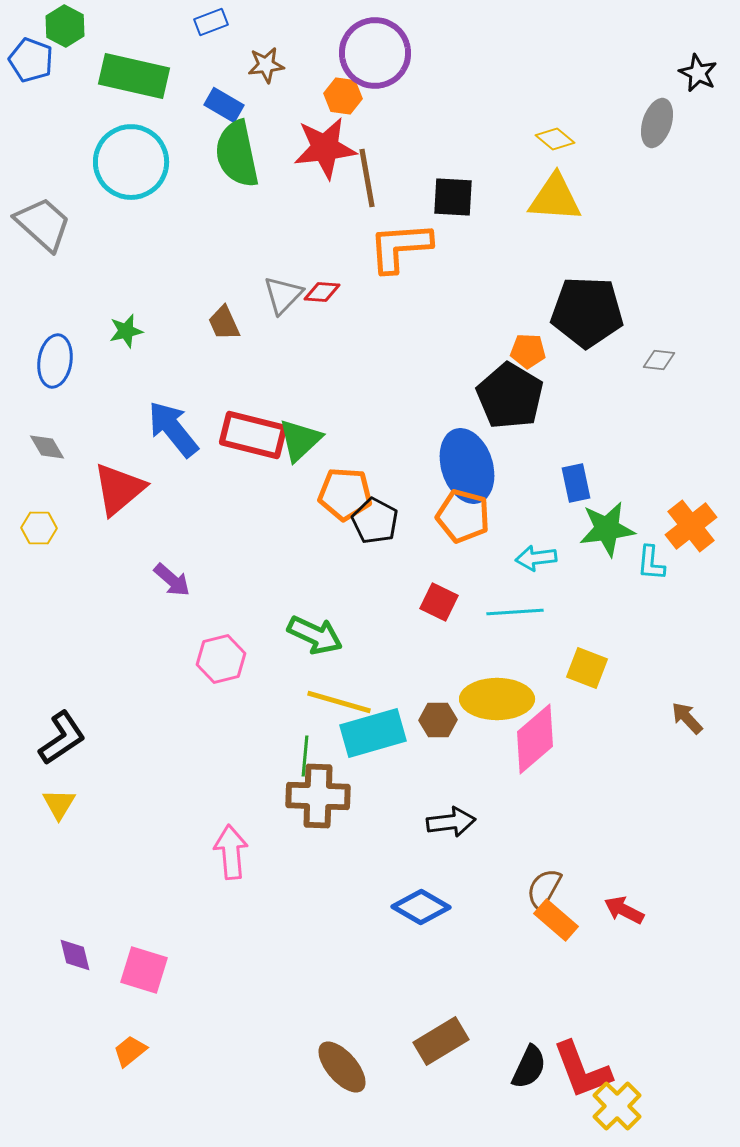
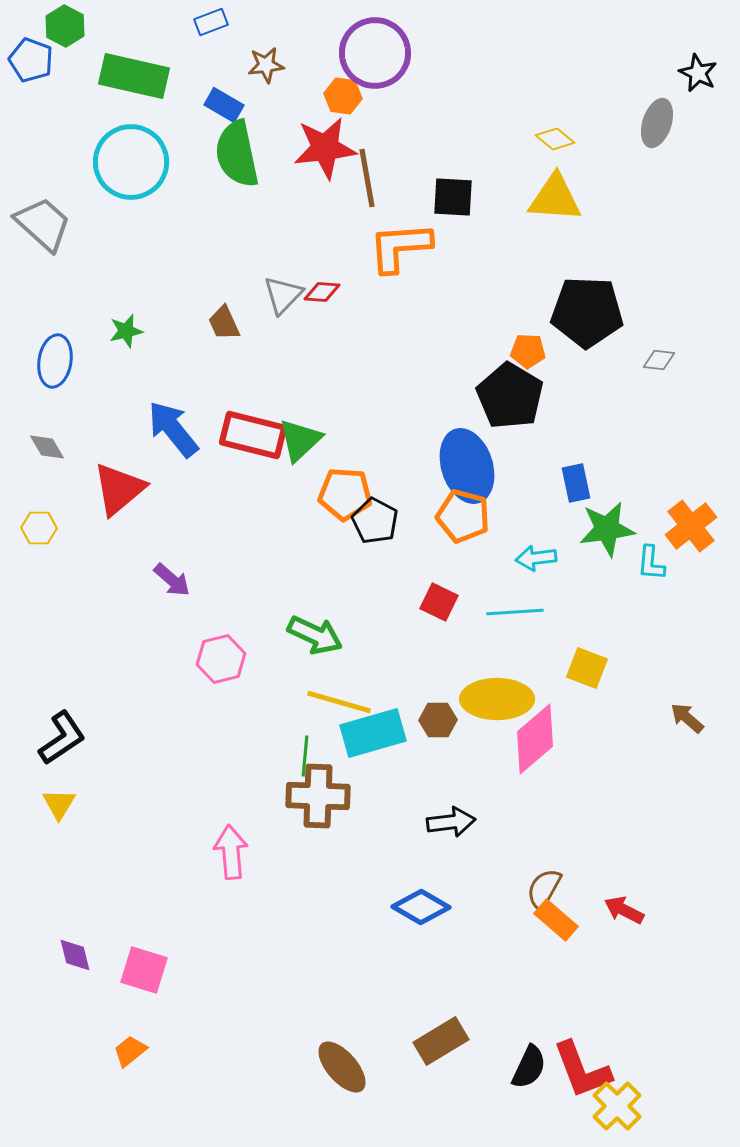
brown arrow at (687, 718): rotated 6 degrees counterclockwise
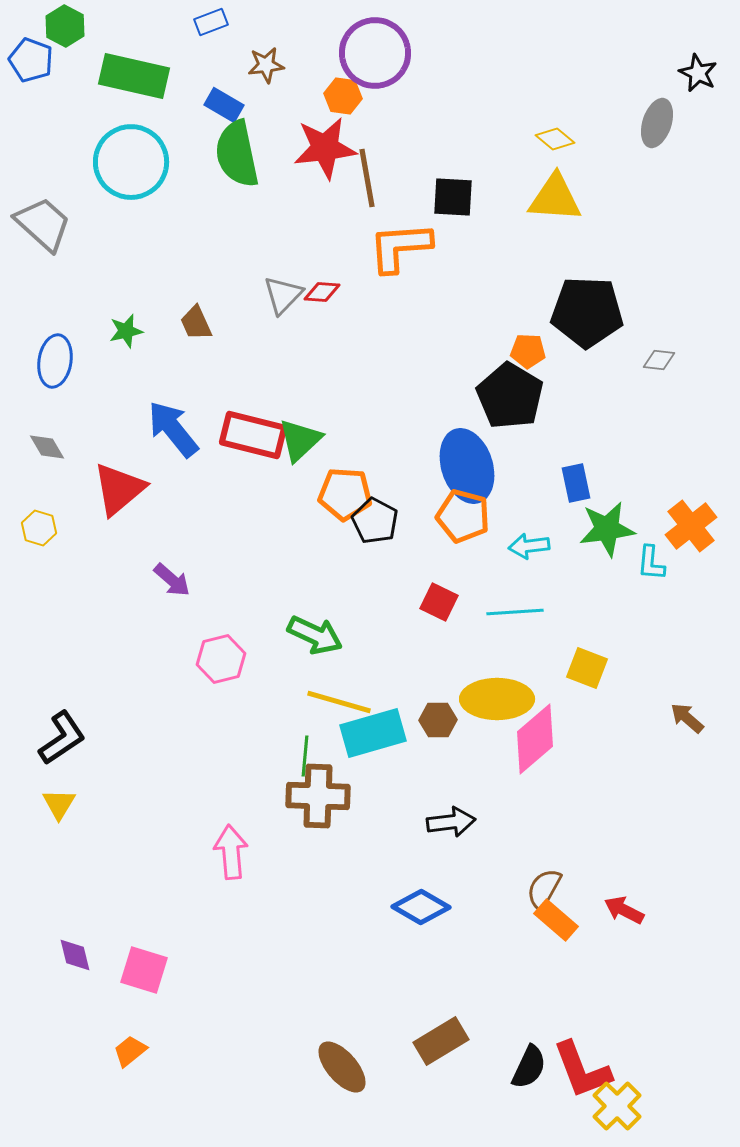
brown trapezoid at (224, 323): moved 28 px left
yellow hexagon at (39, 528): rotated 16 degrees clockwise
cyan arrow at (536, 558): moved 7 px left, 12 px up
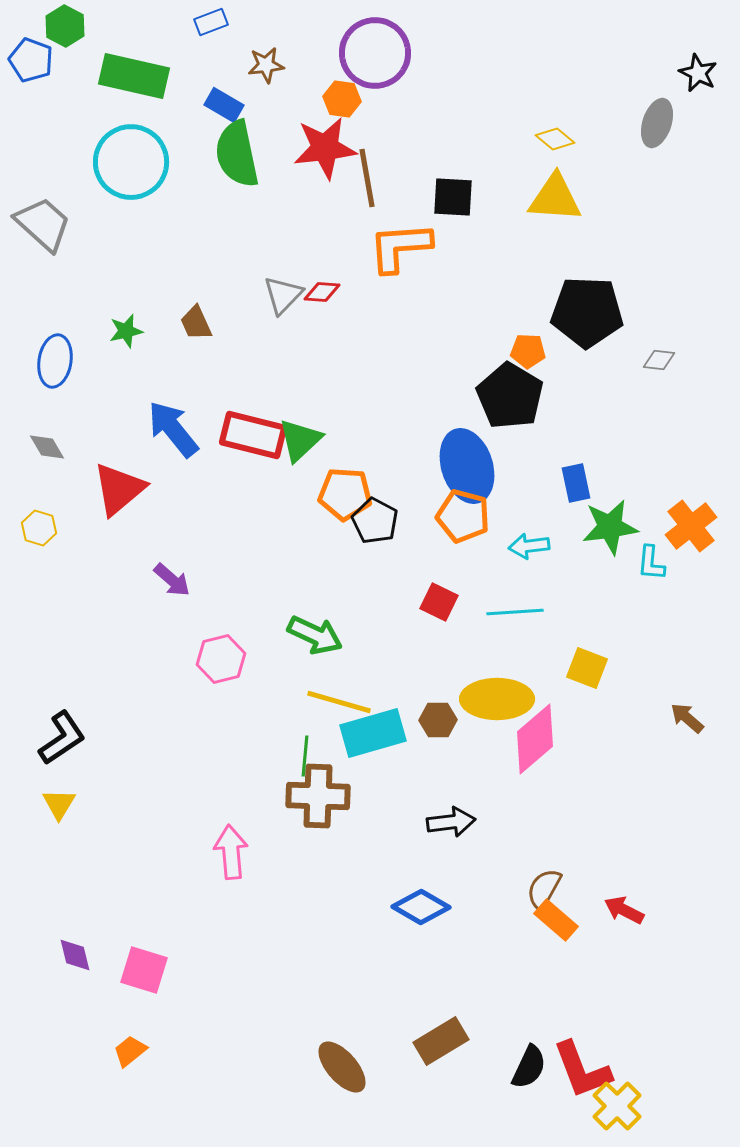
orange hexagon at (343, 96): moved 1 px left, 3 px down
green star at (607, 529): moved 3 px right, 2 px up
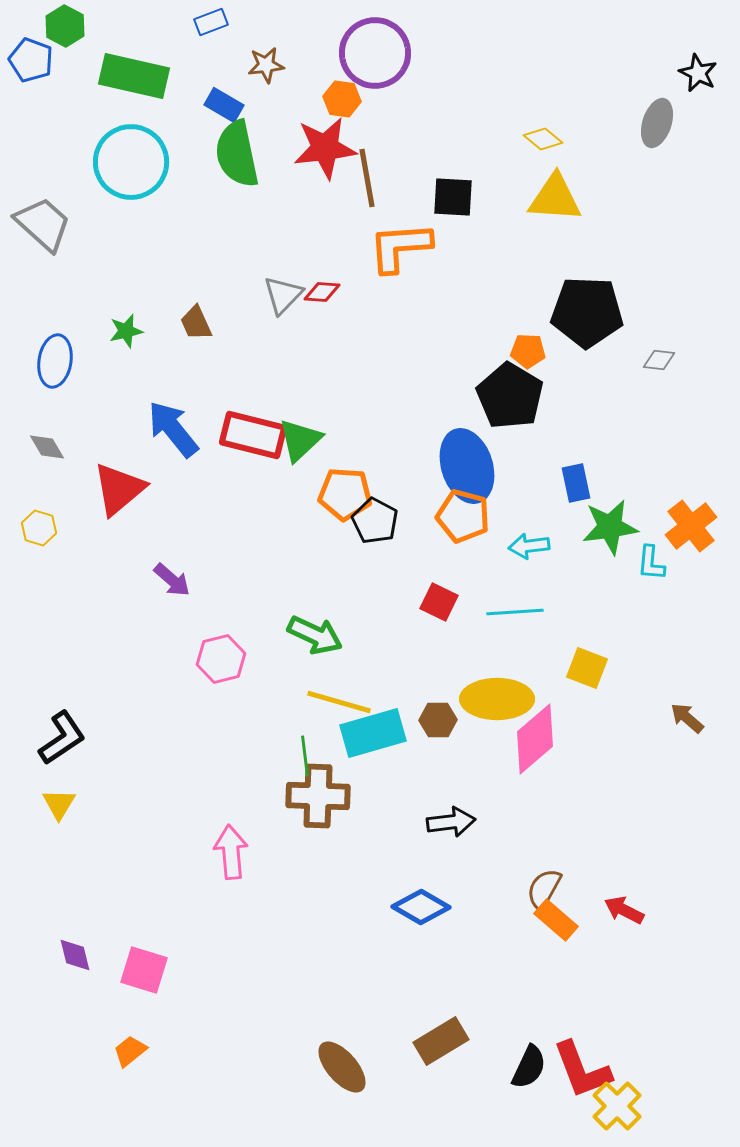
yellow diamond at (555, 139): moved 12 px left
green line at (305, 756): rotated 12 degrees counterclockwise
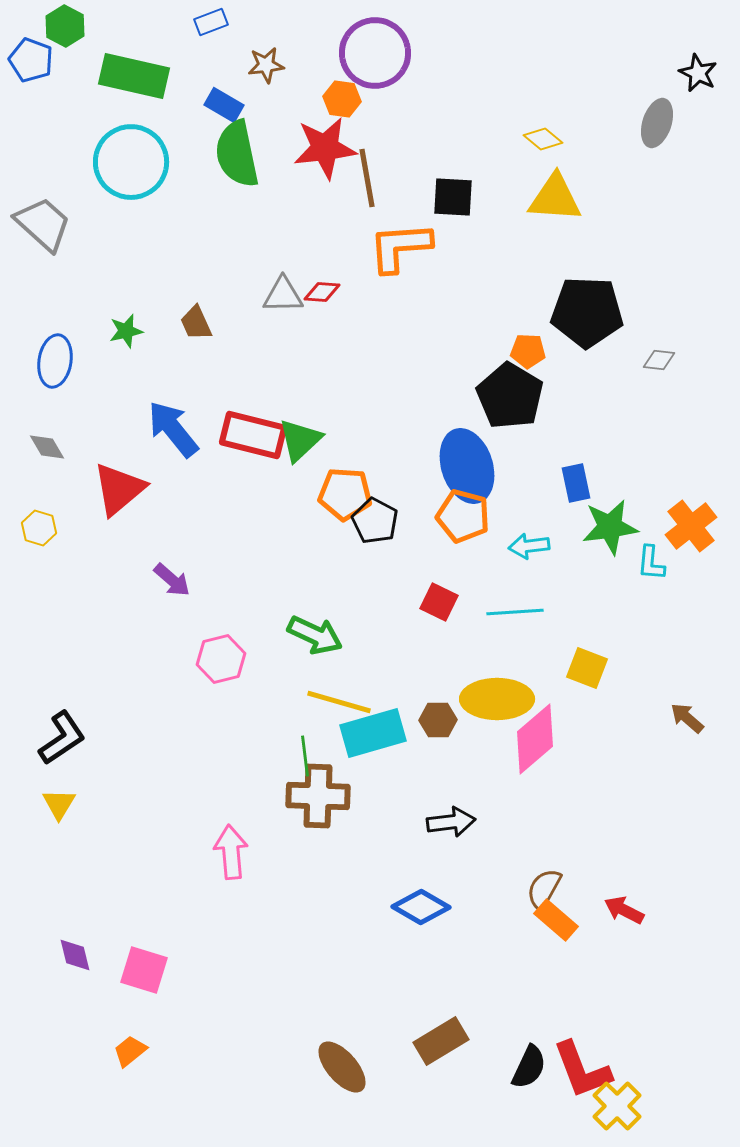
gray triangle at (283, 295): rotated 45 degrees clockwise
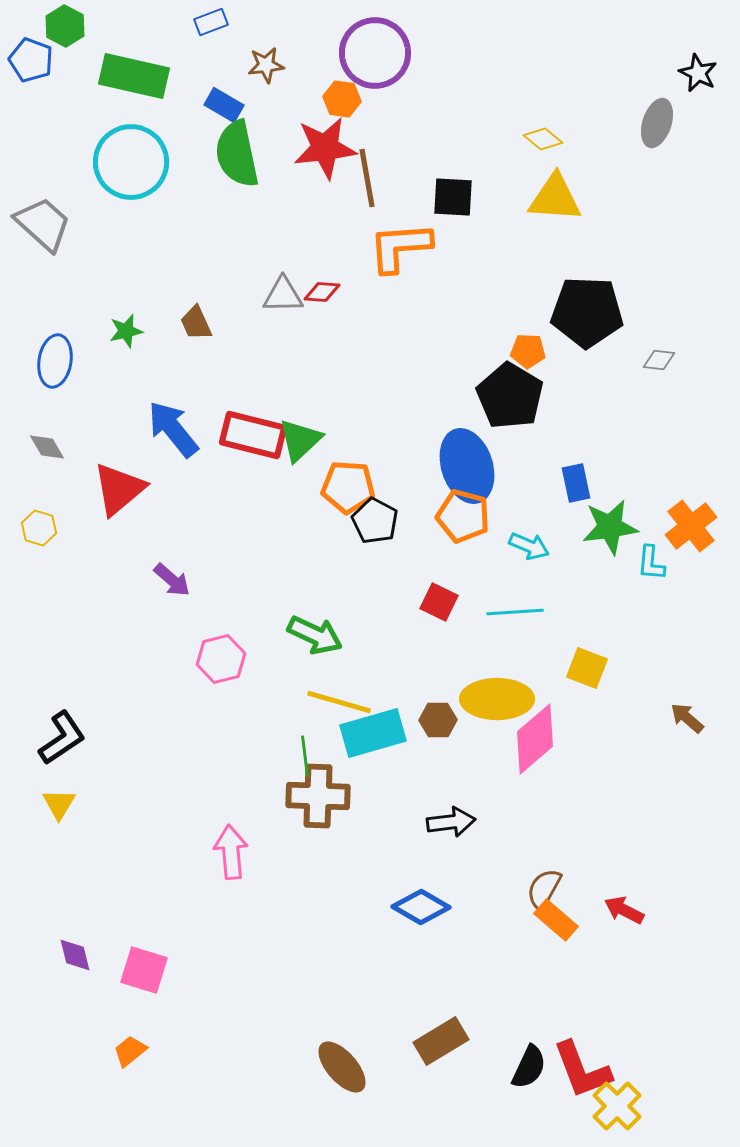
orange pentagon at (345, 494): moved 3 px right, 7 px up
cyan arrow at (529, 546): rotated 150 degrees counterclockwise
